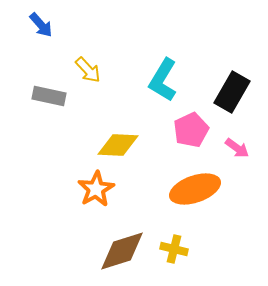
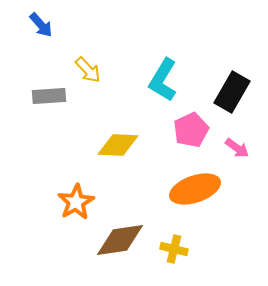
gray rectangle: rotated 16 degrees counterclockwise
orange star: moved 20 px left, 13 px down
brown diamond: moved 2 px left, 11 px up; rotated 9 degrees clockwise
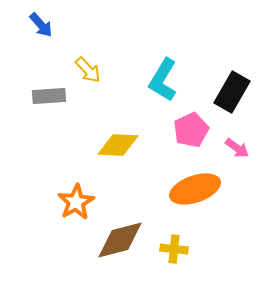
brown diamond: rotated 6 degrees counterclockwise
yellow cross: rotated 8 degrees counterclockwise
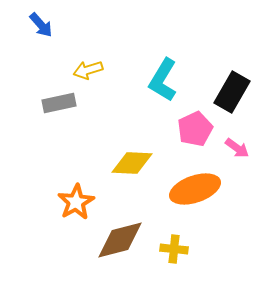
yellow arrow: rotated 116 degrees clockwise
gray rectangle: moved 10 px right, 7 px down; rotated 8 degrees counterclockwise
pink pentagon: moved 4 px right, 1 px up
yellow diamond: moved 14 px right, 18 px down
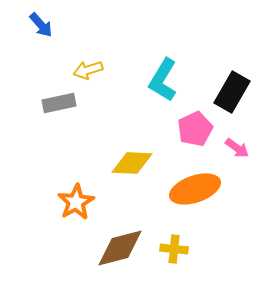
brown diamond: moved 8 px down
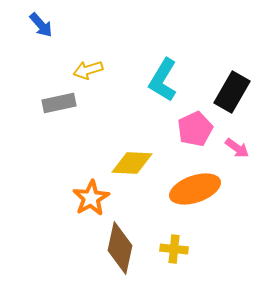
orange star: moved 15 px right, 4 px up
brown diamond: rotated 63 degrees counterclockwise
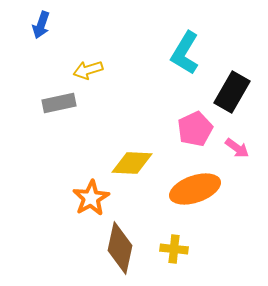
blue arrow: rotated 60 degrees clockwise
cyan L-shape: moved 22 px right, 27 px up
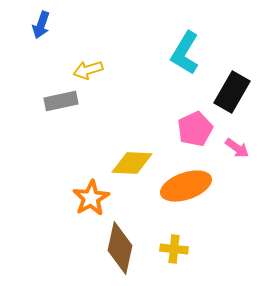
gray rectangle: moved 2 px right, 2 px up
orange ellipse: moved 9 px left, 3 px up
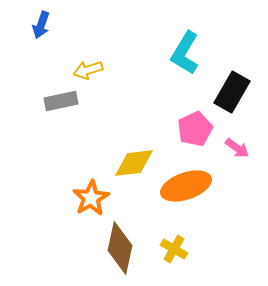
yellow diamond: moved 2 px right; rotated 9 degrees counterclockwise
yellow cross: rotated 24 degrees clockwise
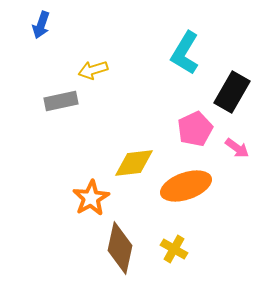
yellow arrow: moved 5 px right
